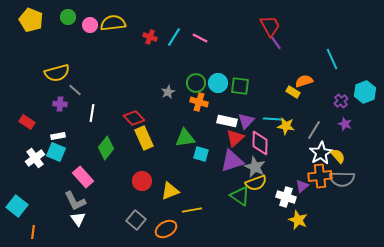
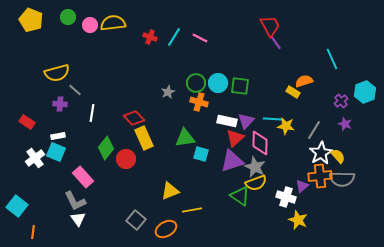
red circle at (142, 181): moved 16 px left, 22 px up
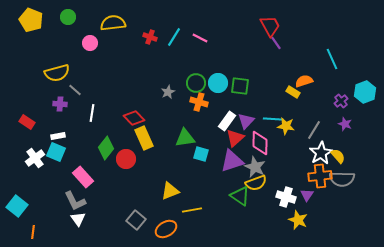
pink circle at (90, 25): moved 18 px down
white rectangle at (227, 121): rotated 66 degrees counterclockwise
purple triangle at (302, 186): moved 5 px right, 9 px down; rotated 16 degrees counterclockwise
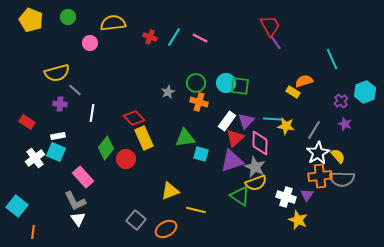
cyan circle at (218, 83): moved 8 px right
white star at (321, 153): moved 3 px left
yellow line at (192, 210): moved 4 px right; rotated 24 degrees clockwise
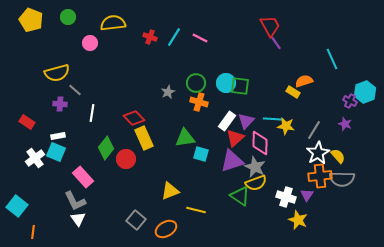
purple cross at (341, 101): moved 9 px right; rotated 24 degrees counterclockwise
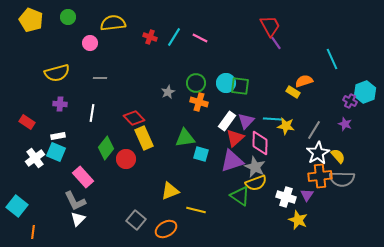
gray line at (75, 90): moved 25 px right, 12 px up; rotated 40 degrees counterclockwise
white triangle at (78, 219): rotated 21 degrees clockwise
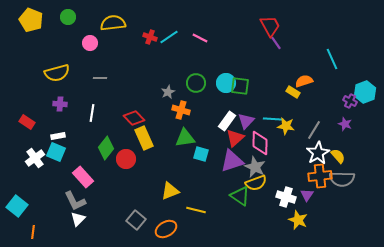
cyan line at (174, 37): moved 5 px left; rotated 24 degrees clockwise
orange cross at (199, 102): moved 18 px left, 8 px down
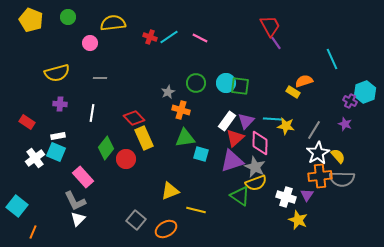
orange line at (33, 232): rotated 16 degrees clockwise
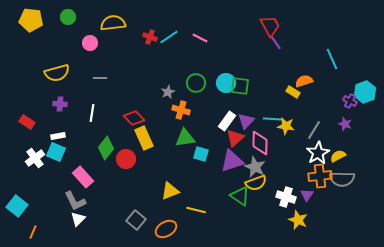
yellow pentagon at (31, 20): rotated 15 degrees counterclockwise
yellow semicircle at (338, 156): rotated 77 degrees counterclockwise
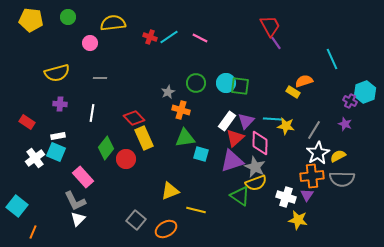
orange cross at (320, 176): moved 8 px left
yellow star at (298, 220): rotated 12 degrees counterclockwise
